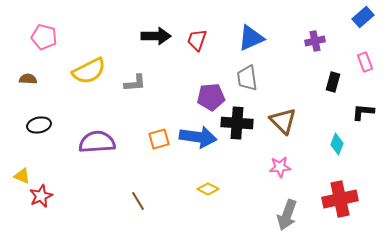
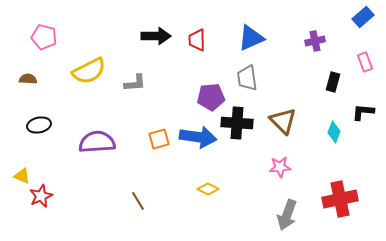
red trapezoid: rotated 20 degrees counterclockwise
cyan diamond: moved 3 px left, 12 px up
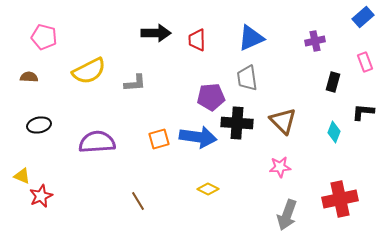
black arrow: moved 3 px up
brown semicircle: moved 1 px right, 2 px up
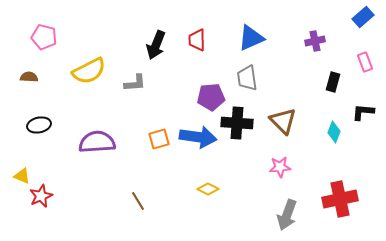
black arrow: moved 12 px down; rotated 112 degrees clockwise
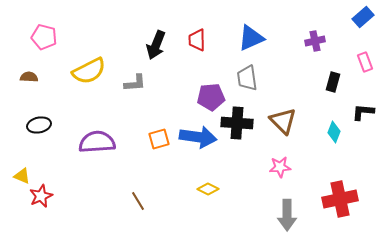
gray arrow: rotated 20 degrees counterclockwise
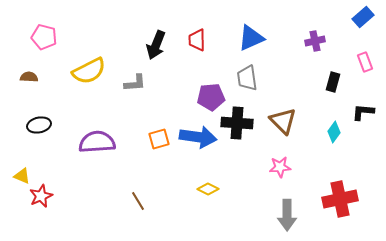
cyan diamond: rotated 15 degrees clockwise
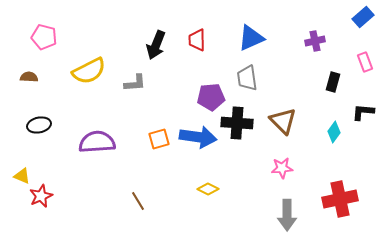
pink star: moved 2 px right, 1 px down
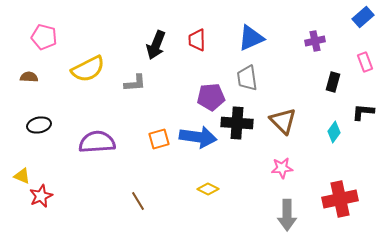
yellow semicircle: moved 1 px left, 2 px up
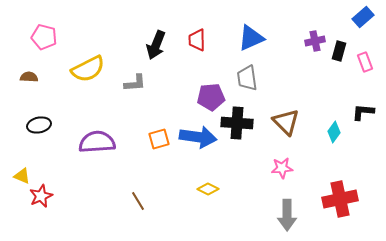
black rectangle: moved 6 px right, 31 px up
brown triangle: moved 3 px right, 1 px down
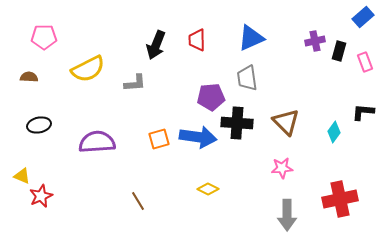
pink pentagon: rotated 15 degrees counterclockwise
